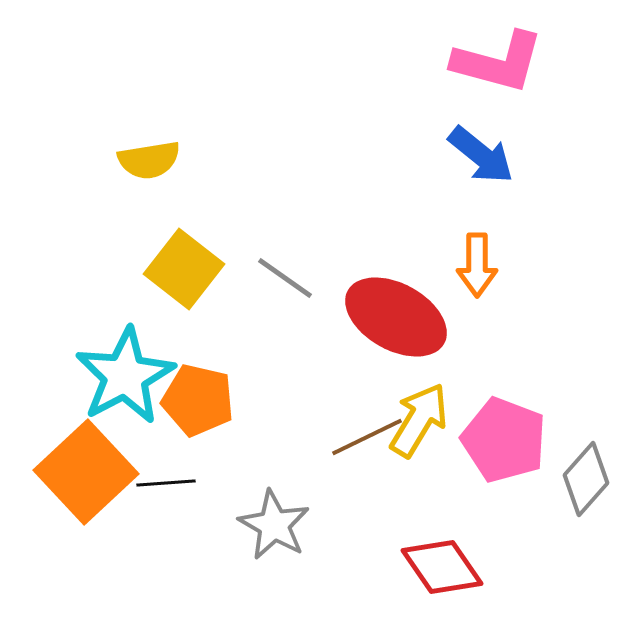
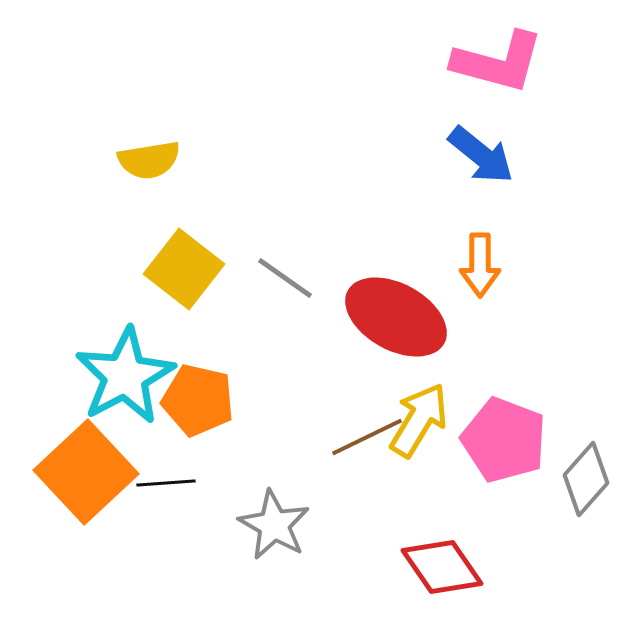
orange arrow: moved 3 px right
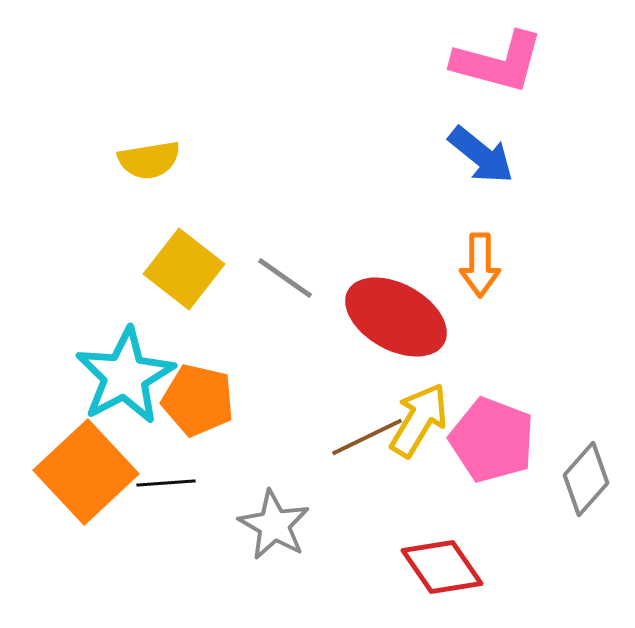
pink pentagon: moved 12 px left
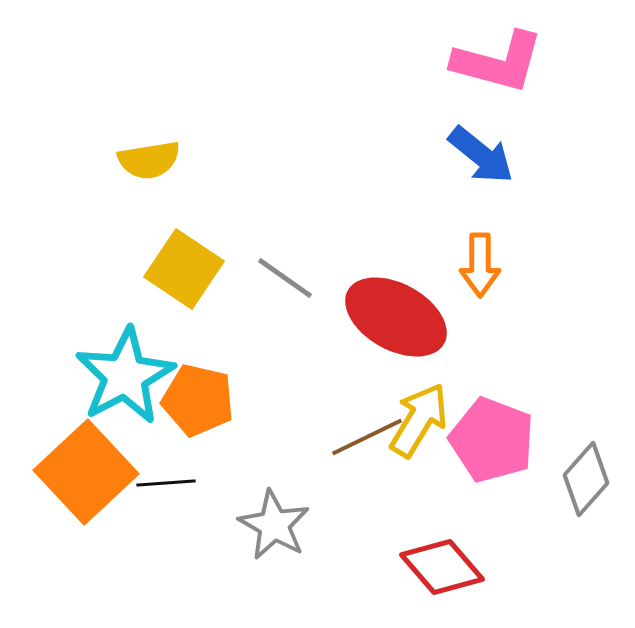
yellow square: rotated 4 degrees counterclockwise
red diamond: rotated 6 degrees counterclockwise
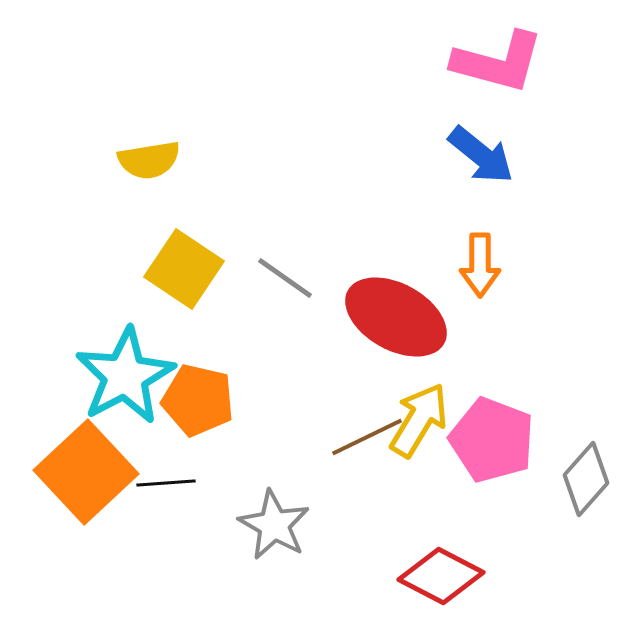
red diamond: moved 1 px left, 9 px down; rotated 22 degrees counterclockwise
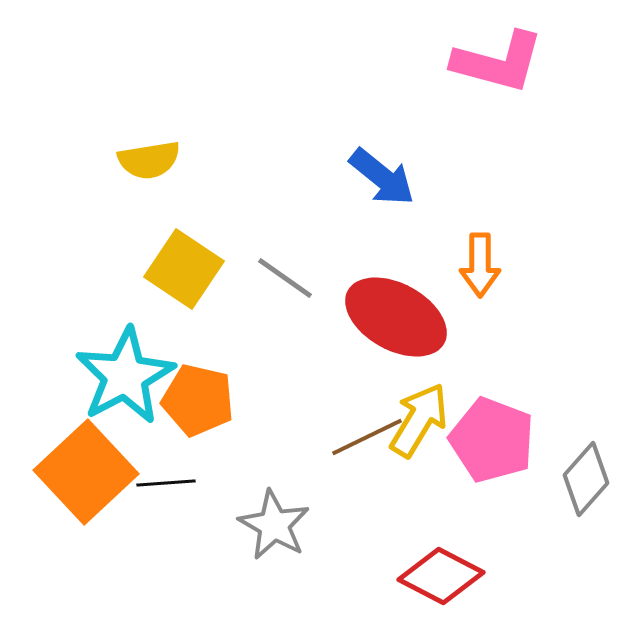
blue arrow: moved 99 px left, 22 px down
